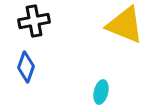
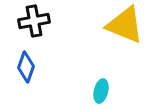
cyan ellipse: moved 1 px up
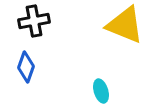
cyan ellipse: rotated 30 degrees counterclockwise
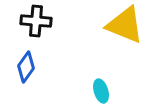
black cross: moved 2 px right; rotated 16 degrees clockwise
blue diamond: rotated 16 degrees clockwise
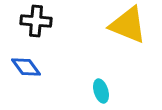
yellow triangle: moved 3 px right
blue diamond: rotated 72 degrees counterclockwise
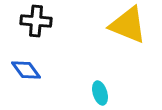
blue diamond: moved 3 px down
cyan ellipse: moved 1 px left, 2 px down
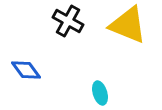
black cross: moved 32 px right; rotated 24 degrees clockwise
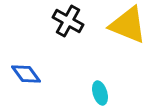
blue diamond: moved 4 px down
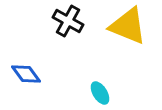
yellow triangle: moved 1 px down
cyan ellipse: rotated 15 degrees counterclockwise
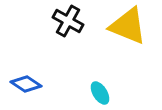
blue diamond: moved 10 px down; rotated 20 degrees counterclockwise
